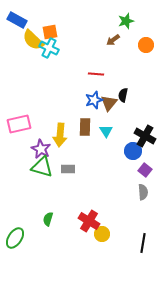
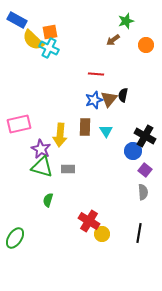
brown triangle: moved 4 px up
green semicircle: moved 19 px up
black line: moved 4 px left, 10 px up
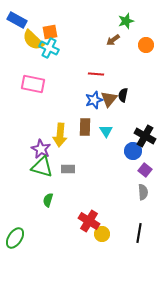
pink rectangle: moved 14 px right, 40 px up; rotated 25 degrees clockwise
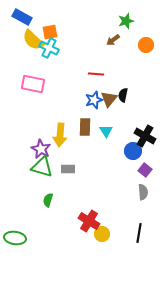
blue rectangle: moved 5 px right, 3 px up
green ellipse: rotated 65 degrees clockwise
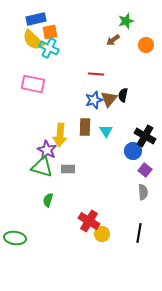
blue rectangle: moved 14 px right, 2 px down; rotated 42 degrees counterclockwise
purple star: moved 6 px right, 1 px down
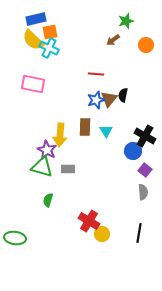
blue star: moved 2 px right
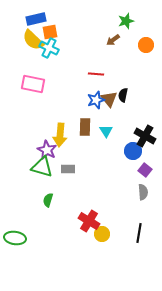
brown triangle: rotated 18 degrees counterclockwise
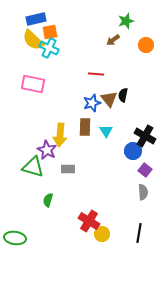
blue star: moved 4 px left, 3 px down
green triangle: moved 9 px left
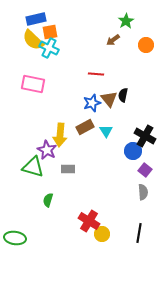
green star: rotated 14 degrees counterclockwise
brown rectangle: rotated 60 degrees clockwise
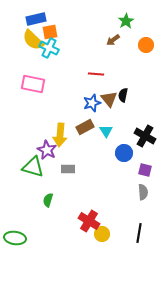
blue circle: moved 9 px left, 2 px down
purple square: rotated 24 degrees counterclockwise
